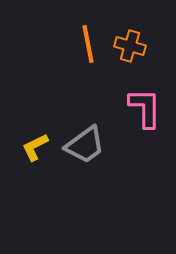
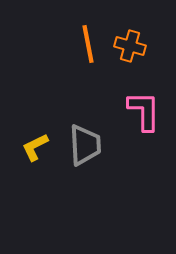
pink L-shape: moved 1 px left, 3 px down
gray trapezoid: rotated 57 degrees counterclockwise
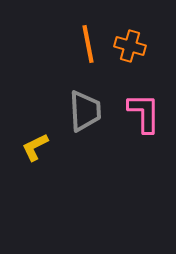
pink L-shape: moved 2 px down
gray trapezoid: moved 34 px up
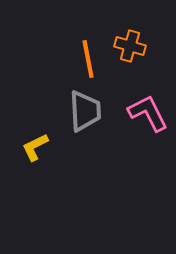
orange line: moved 15 px down
pink L-shape: moved 4 px right; rotated 27 degrees counterclockwise
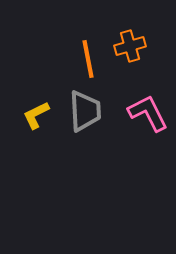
orange cross: rotated 32 degrees counterclockwise
yellow L-shape: moved 1 px right, 32 px up
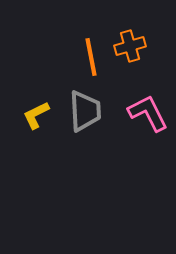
orange line: moved 3 px right, 2 px up
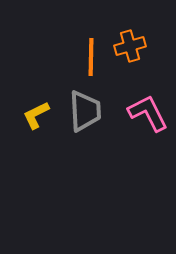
orange line: rotated 12 degrees clockwise
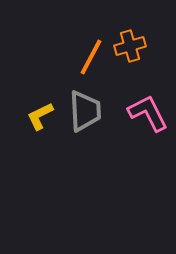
orange line: rotated 27 degrees clockwise
yellow L-shape: moved 4 px right, 1 px down
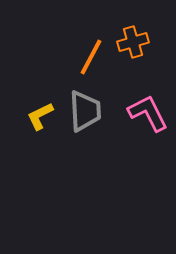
orange cross: moved 3 px right, 4 px up
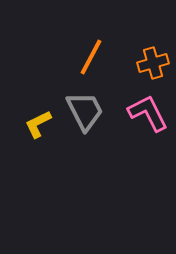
orange cross: moved 20 px right, 21 px down
gray trapezoid: rotated 24 degrees counterclockwise
yellow L-shape: moved 2 px left, 8 px down
